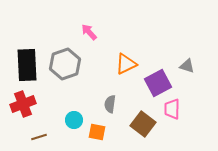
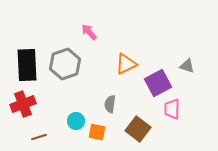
cyan circle: moved 2 px right, 1 px down
brown square: moved 5 px left, 5 px down
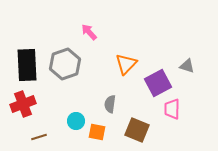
orange triangle: rotated 20 degrees counterclockwise
brown square: moved 1 px left, 1 px down; rotated 15 degrees counterclockwise
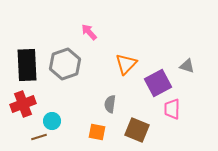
cyan circle: moved 24 px left
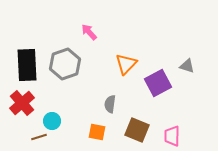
red cross: moved 1 px left, 1 px up; rotated 20 degrees counterclockwise
pink trapezoid: moved 27 px down
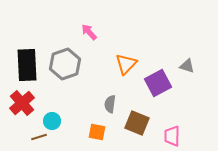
brown square: moved 7 px up
